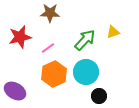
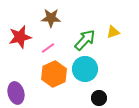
brown star: moved 1 px right, 5 px down
cyan circle: moved 1 px left, 3 px up
purple ellipse: moved 1 px right, 2 px down; rotated 45 degrees clockwise
black circle: moved 2 px down
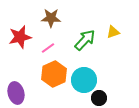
cyan circle: moved 1 px left, 11 px down
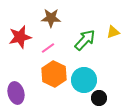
orange hexagon: rotated 10 degrees counterclockwise
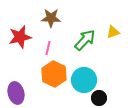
pink line: rotated 40 degrees counterclockwise
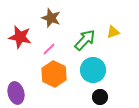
brown star: rotated 18 degrees clockwise
red star: rotated 25 degrees clockwise
pink line: moved 1 px right, 1 px down; rotated 32 degrees clockwise
cyan circle: moved 9 px right, 10 px up
black circle: moved 1 px right, 1 px up
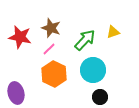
brown star: moved 10 px down
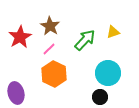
brown star: moved 1 px left, 2 px up; rotated 12 degrees clockwise
red star: rotated 30 degrees clockwise
cyan circle: moved 15 px right, 3 px down
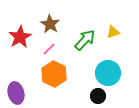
brown star: moved 2 px up
black circle: moved 2 px left, 1 px up
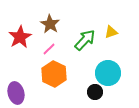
yellow triangle: moved 2 px left
black circle: moved 3 px left, 4 px up
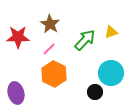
red star: moved 2 px left; rotated 30 degrees clockwise
cyan circle: moved 3 px right
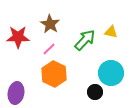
yellow triangle: rotated 32 degrees clockwise
purple ellipse: rotated 25 degrees clockwise
